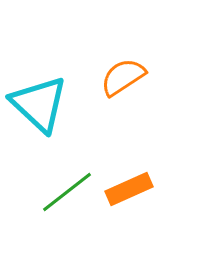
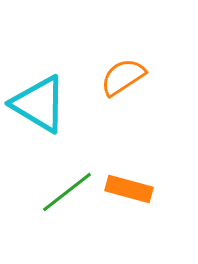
cyan triangle: rotated 12 degrees counterclockwise
orange rectangle: rotated 39 degrees clockwise
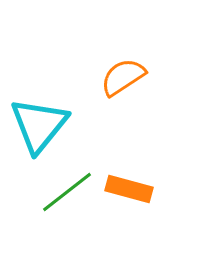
cyan triangle: moved 21 px down; rotated 38 degrees clockwise
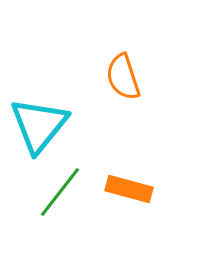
orange semicircle: rotated 75 degrees counterclockwise
green line: moved 7 px left; rotated 14 degrees counterclockwise
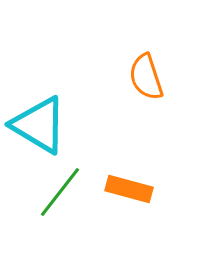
orange semicircle: moved 23 px right
cyan triangle: rotated 38 degrees counterclockwise
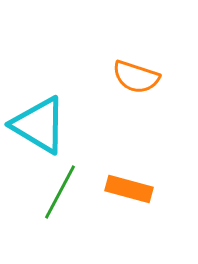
orange semicircle: moved 10 px left; rotated 54 degrees counterclockwise
green line: rotated 10 degrees counterclockwise
